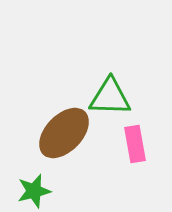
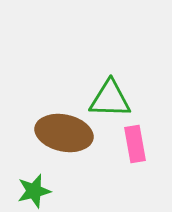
green triangle: moved 2 px down
brown ellipse: rotated 58 degrees clockwise
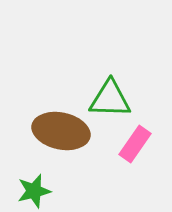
brown ellipse: moved 3 px left, 2 px up
pink rectangle: rotated 45 degrees clockwise
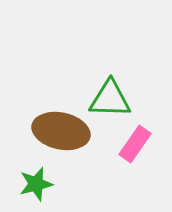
green star: moved 2 px right, 7 px up
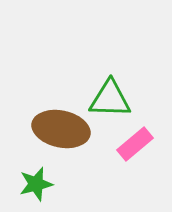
brown ellipse: moved 2 px up
pink rectangle: rotated 15 degrees clockwise
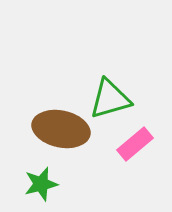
green triangle: rotated 18 degrees counterclockwise
green star: moved 5 px right
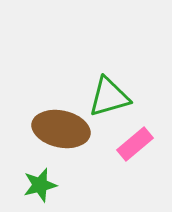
green triangle: moved 1 px left, 2 px up
green star: moved 1 px left, 1 px down
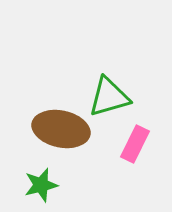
pink rectangle: rotated 24 degrees counterclockwise
green star: moved 1 px right
